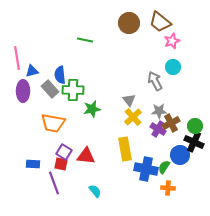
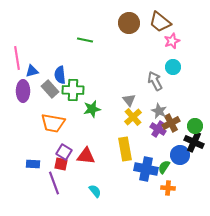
gray star: rotated 28 degrees clockwise
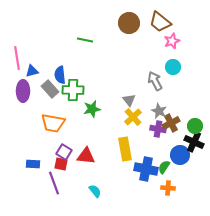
purple cross: rotated 21 degrees counterclockwise
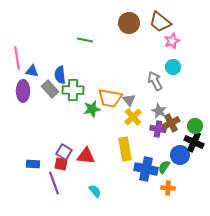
blue triangle: rotated 24 degrees clockwise
orange trapezoid: moved 57 px right, 25 px up
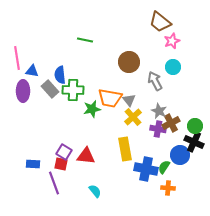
brown circle: moved 39 px down
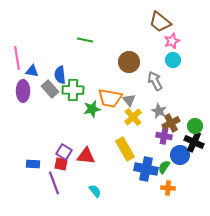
cyan circle: moved 7 px up
purple cross: moved 6 px right, 7 px down
yellow rectangle: rotated 20 degrees counterclockwise
